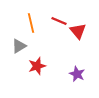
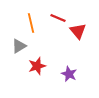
red line: moved 1 px left, 3 px up
purple star: moved 8 px left
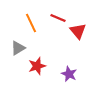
orange line: rotated 12 degrees counterclockwise
gray triangle: moved 1 px left, 2 px down
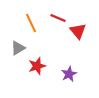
purple star: rotated 21 degrees clockwise
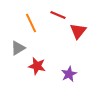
red line: moved 3 px up
red triangle: rotated 18 degrees clockwise
red star: rotated 30 degrees clockwise
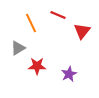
red triangle: moved 4 px right
red star: rotated 12 degrees counterclockwise
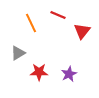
gray triangle: moved 5 px down
red star: moved 2 px right, 6 px down
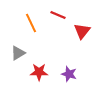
purple star: rotated 28 degrees counterclockwise
